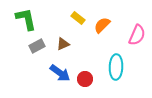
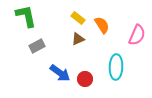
green L-shape: moved 3 px up
orange semicircle: rotated 102 degrees clockwise
brown triangle: moved 15 px right, 5 px up
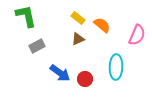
orange semicircle: rotated 18 degrees counterclockwise
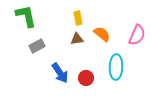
yellow rectangle: rotated 40 degrees clockwise
orange semicircle: moved 9 px down
brown triangle: moved 1 px left; rotated 16 degrees clockwise
blue arrow: rotated 20 degrees clockwise
red circle: moved 1 px right, 1 px up
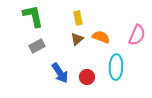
green L-shape: moved 7 px right
orange semicircle: moved 1 px left, 3 px down; rotated 18 degrees counterclockwise
brown triangle: rotated 32 degrees counterclockwise
red circle: moved 1 px right, 1 px up
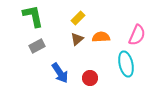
yellow rectangle: rotated 56 degrees clockwise
orange semicircle: rotated 24 degrees counterclockwise
cyan ellipse: moved 10 px right, 3 px up; rotated 15 degrees counterclockwise
red circle: moved 3 px right, 1 px down
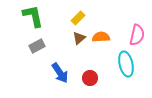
pink semicircle: rotated 10 degrees counterclockwise
brown triangle: moved 2 px right, 1 px up
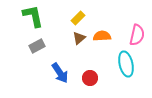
orange semicircle: moved 1 px right, 1 px up
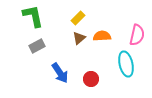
red circle: moved 1 px right, 1 px down
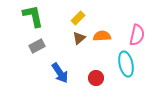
red circle: moved 5 px right, 1 px up
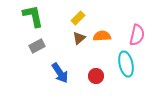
red circle: moved 2 px up
